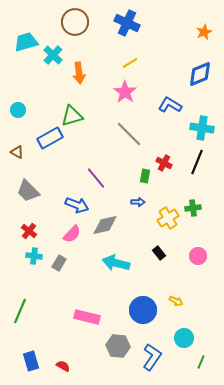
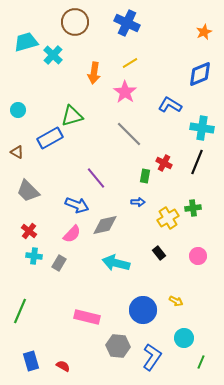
orange arrow at (79, 73): moved 15 px right; rotated 15 degrees clockwise
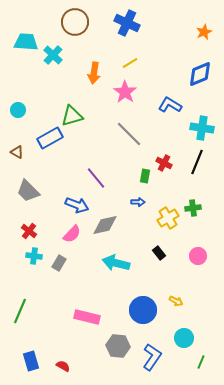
cyan trapezoid at (26, 42): rotated 20 degrees clockwise
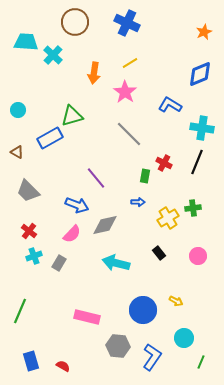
cyan cross at (34, 256): rotated 28 degrees counterclockwise
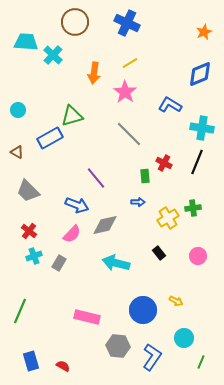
green rectangle at (145, 176): rotated 16 degrees counterclockwise
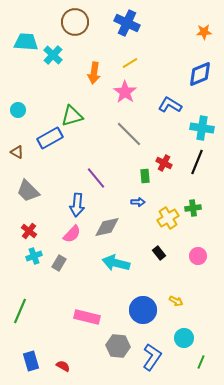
orange star at (204, 32): rotated 21 degrees clockwise
blue arrow at (77, 205): rotated 75 degrees clockwise
gray diamond at (105, 225): moved 2 px right, 2 px down
